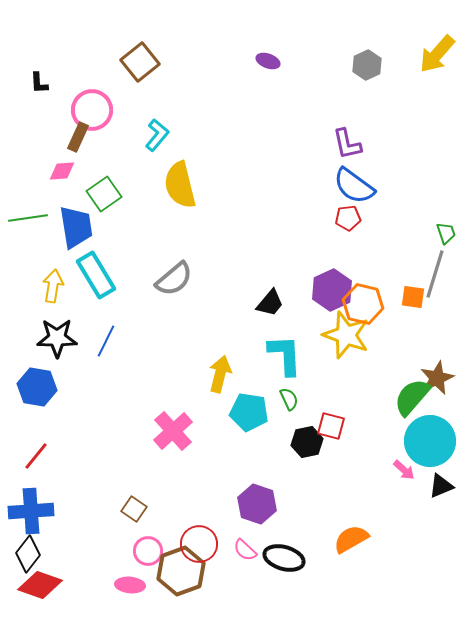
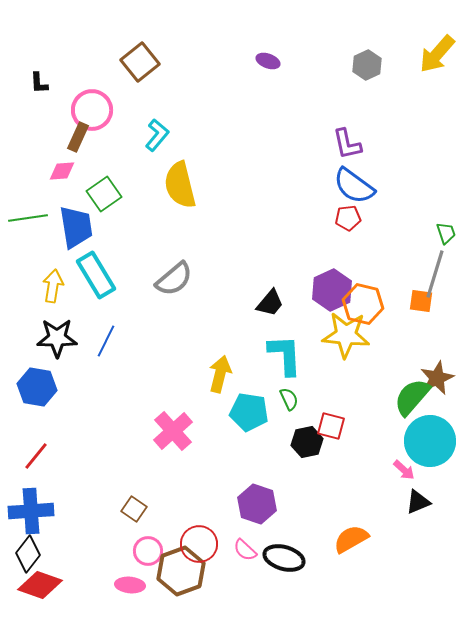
orange square at (413, 297): moved 8 px right, 4 px down
yellow star at (346, 335): rotated 15 degrees counterclockwise
black triangle at (441, 486): moved 23 px left, 16 px down
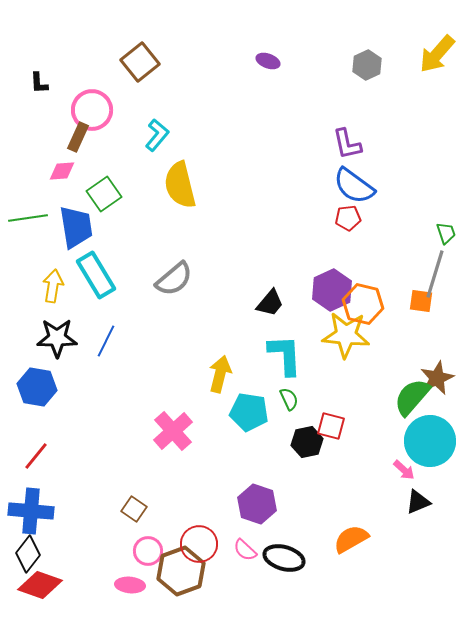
blue cross at (31, 511): rotated 9 degrees clockwise
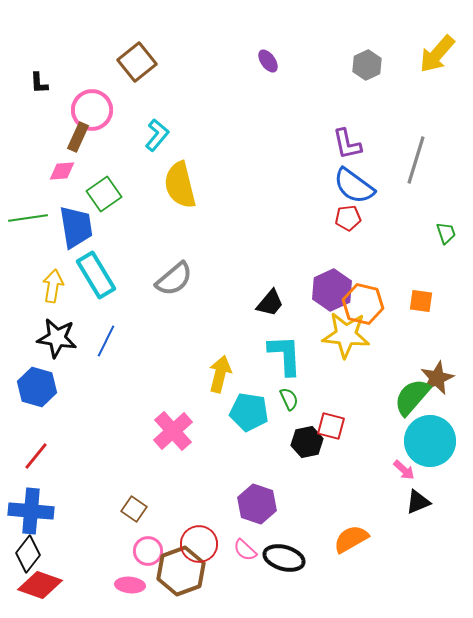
purple ellipse at (268, 61): rotated 35 degrees clockwise
brown square at (140, 62): moved 3 px left
gray line at (435, 274): moved 19 px left, 114 px up
black star at (57, 338): rotated 9 degrees clockwise
blue hexagon at (37, 387): rotated 6 degrees clockwise
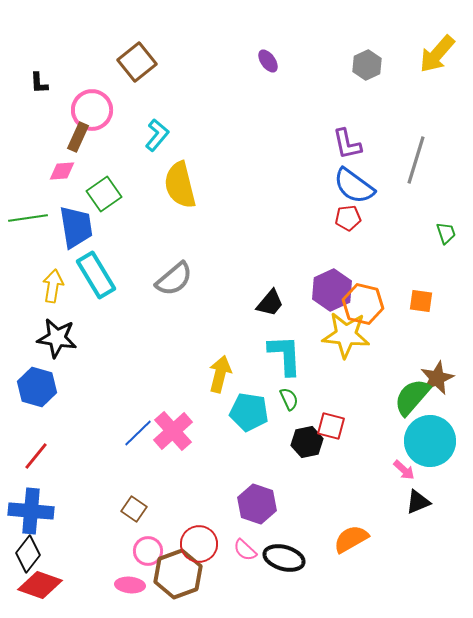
blue line at (106, 341): moved 32 px right, 92 px down; rotated 20 degrees clockwise
brown hexagon at (181, 571): moved 3 px left, 3 px down
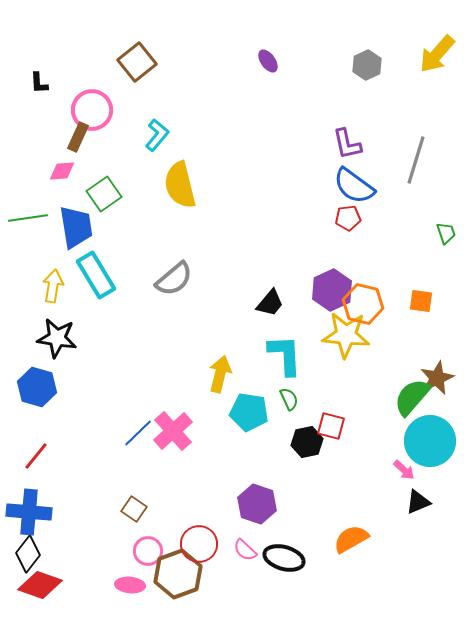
blue cross at (31, 511): moved 2 px left, 1 px down
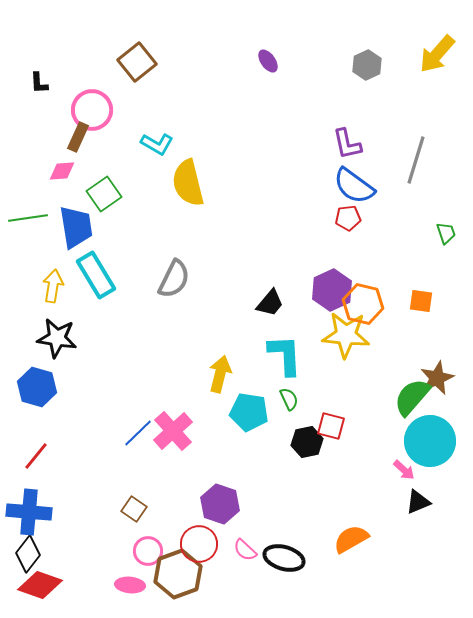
cyan L-shape at (157, 135): moved 9 px down; rotated 80 degrees clockwise
yellow semicircle at (180, 185): moved 8 px right, 2 px up
gray semicircle at (174, 279): rotated 24 degrees counterclockwise
purple hexagon at (257, 504): moved 37 px left
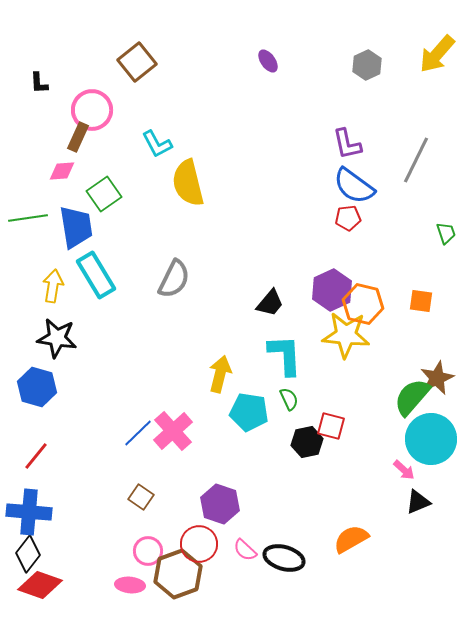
cyan L-shape at (157, 144): rotated 32 degrees clockwise
gray line at (416, 160): rotated 9 degrees clockwise
cyan circle at (430, 441): moved 1 px right, 2 px up
brown square at (134, 509): moved 7 px right, 12 px up
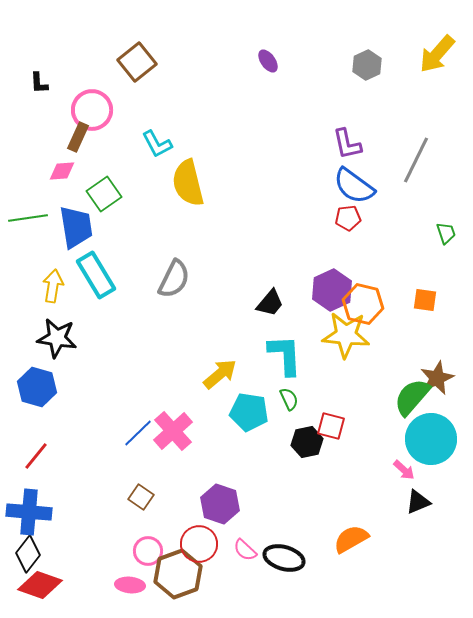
orange square at (421, 301): moved 4 px right, 1 px up
yellow arrow at (220, 374): rotated 36 degrees clockwise
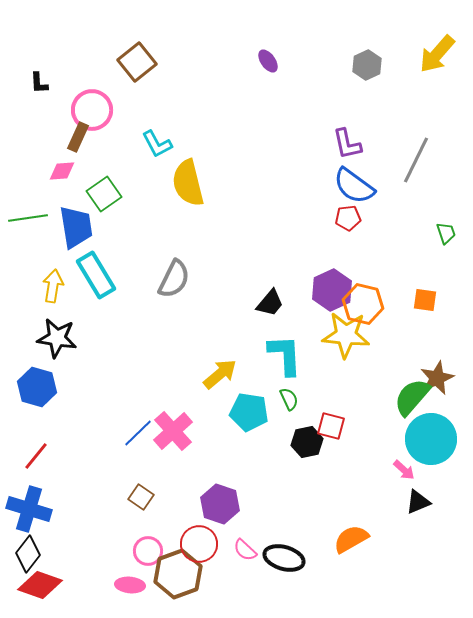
blue cross at (29, 512): moved 3 px up; rotated 12 degrees clockwise
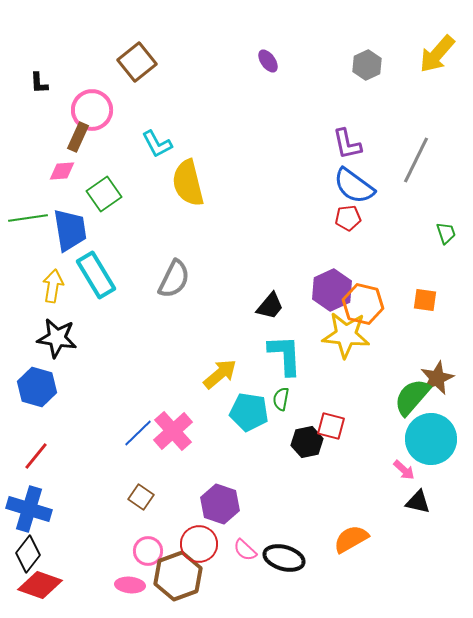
blue trapezoid at (76, 227): moved 6 px left, 3 px down
black trapezoid at (270, 303): moved 3 px down
green semicircle at (289, 399): moved 8 px left; rotated 145 degrees counterclockwise
black triangle at (418, 502): rotated 36 degrees clockwise
brown hexagon at (178, 574): moved 2 px down
